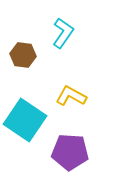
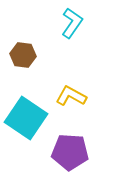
cyan L-shape: moved 9 px right, 10 px up
cyan square: moved 1 px right, 2 px up
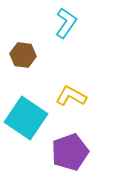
cyan L-shape: moved 6 px left
purple pentagon: rotated 24 degrees counterclockwise
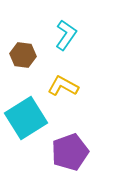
cyan L-shape: moved 12 px down
yellow L-shape: moved 8 px left, 10 px up
cyan square: rotated 24 degrees clockwise
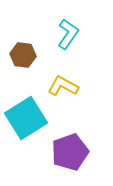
cyan L-shape: moved 2 px right, 1 px up
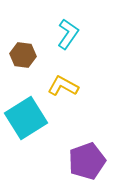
purple pentagon: moved 17 px right, 9 px down
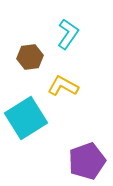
brown hexagon: moved 7 px right, 2 px down; rotated 15 degrees counterclockwise
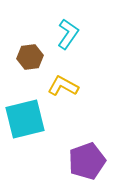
cyan square: moved 1 px left, 1 px down; rotated 18 degrees clockwise
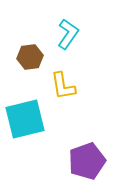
yellow L-shape: rotated 128 degrees counterclockwise
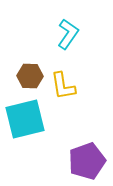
brown hexagon: moved 19 px down; rotated 10 degrees clockwise
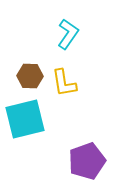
yellow L-shape: moved 1 px right, 3 px up
